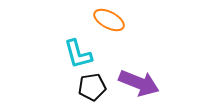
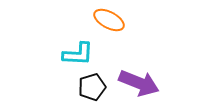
cyan L-shape: rotated 72 degrees counterclockwise
black pentagon: rotated 8 degrees counterclockwise
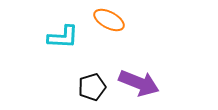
cyan L-shape: moved 15 px left, 17 px up
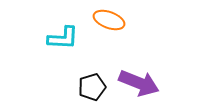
orange ellipse: rotated 8 degrees counterclockwise
cyan L-shape: moved 1 px down
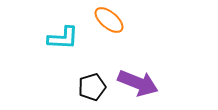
orange ellipse: rotated 20 degrees clockwise
purple arrow: moved 1 px left
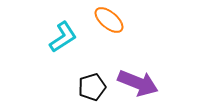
cyan L-shape: moved 1 px up; rotated 36 degrees counterclockwise
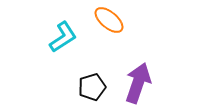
purple arrow: rotated 93 degrees counterclockwise
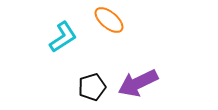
purple arrow: rotated 135 degrees counterclockwise
